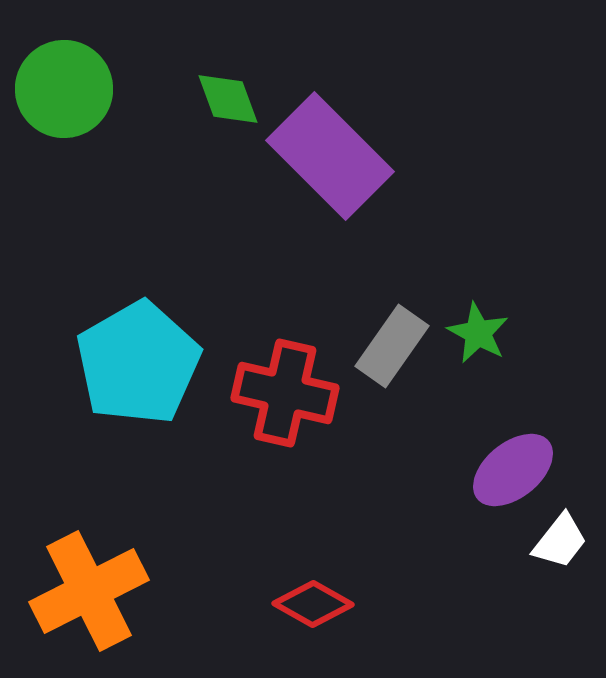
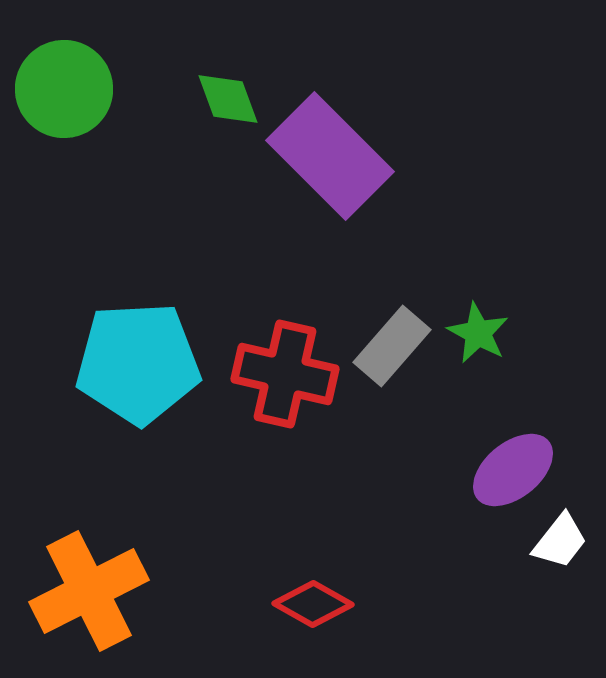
gray rectangle: rotated 6 degrees clockwise
cyan pentagon: rotated 27 degrees clockwise
red cross: moved 19 px up
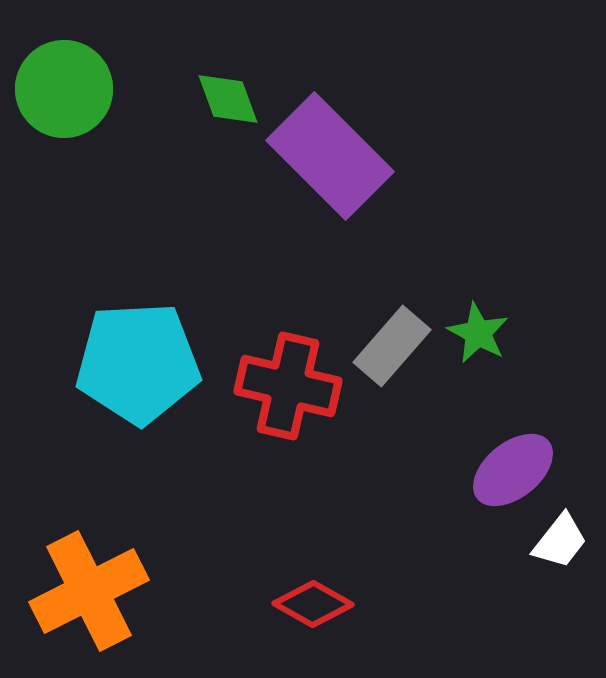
red cross: moved 3 px right, 12 px down
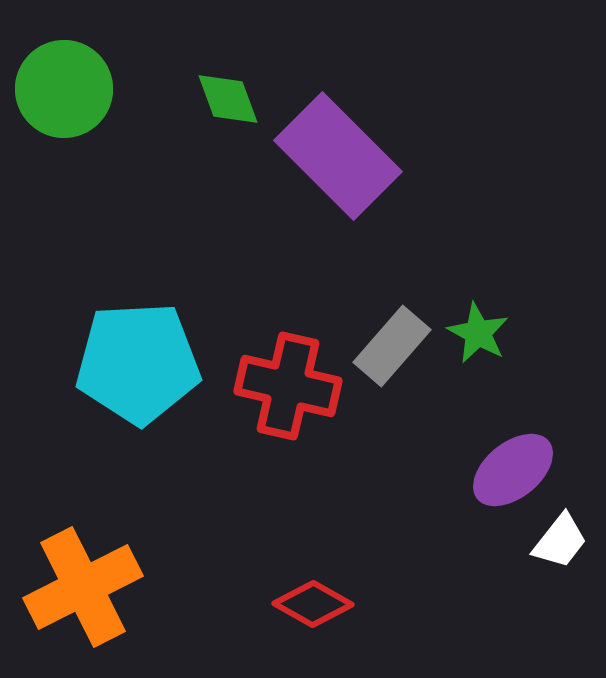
purple rectangle: moved 8 px right
orange cross: moved 6 px left, 4 px up
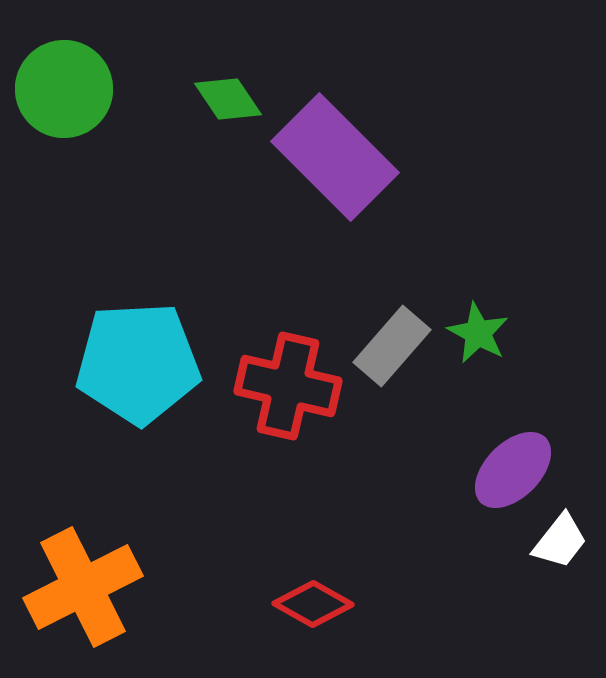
green diamond: rotated 14 degrees counterclockwise
purple rectangle: moved 3 px left, 1 px down
purple ellipse: rotated 6 degrees counterclockwise
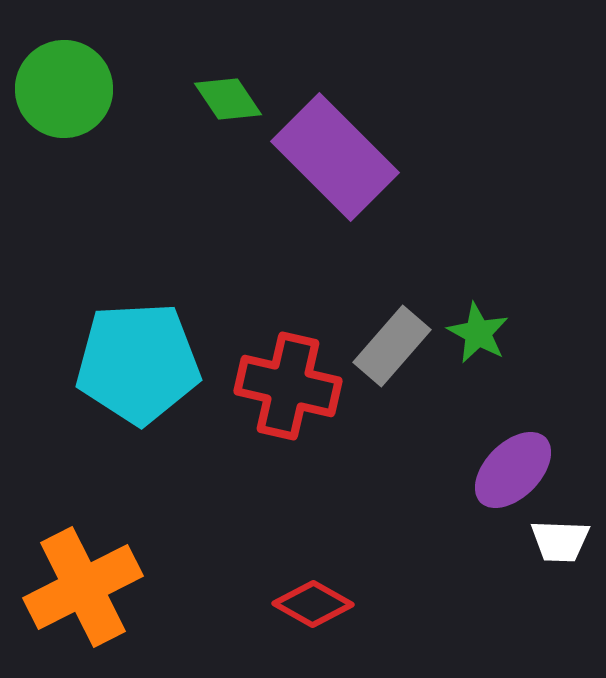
white trapezoid: rotated 54 degrees clockwise
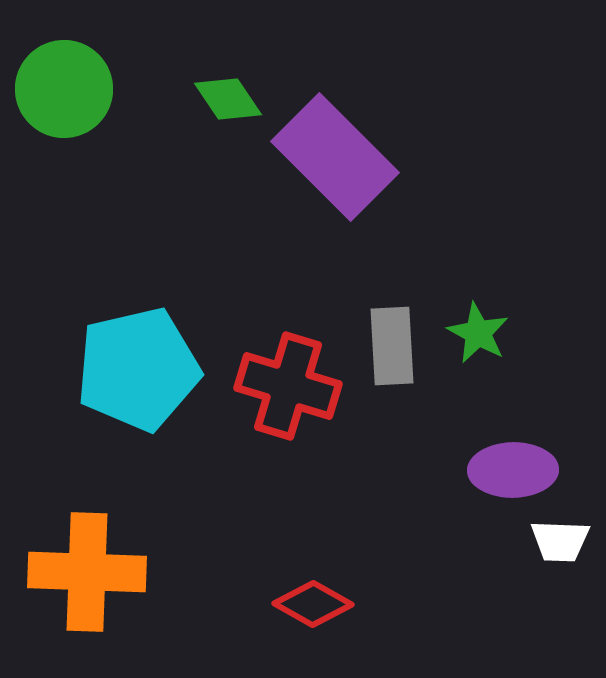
gray rectangle: rotated 44 degrees counterclockwise
cyan pentagon: moved 6 px down; rotated 10 degrees counterclockwise
red cross: rotated 4 degrees clockwise
purple ellipse: rotated 44 degrees clockwise
orange cross: moved 4 px right, 15 px up; rotated 29 degrees clockwise
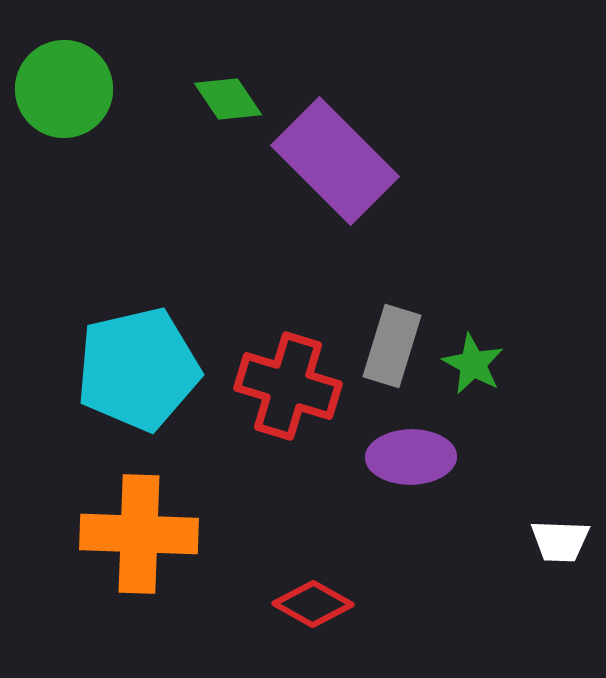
purple rectangle: moved 4 px down
green star: moved 5 px left, 31 px down
gray rectangle: rotated 20 degrees clockwise
purple ellipse: moved 102 px left, 13 px up
orange cross: moved 52 px right, 38 px up
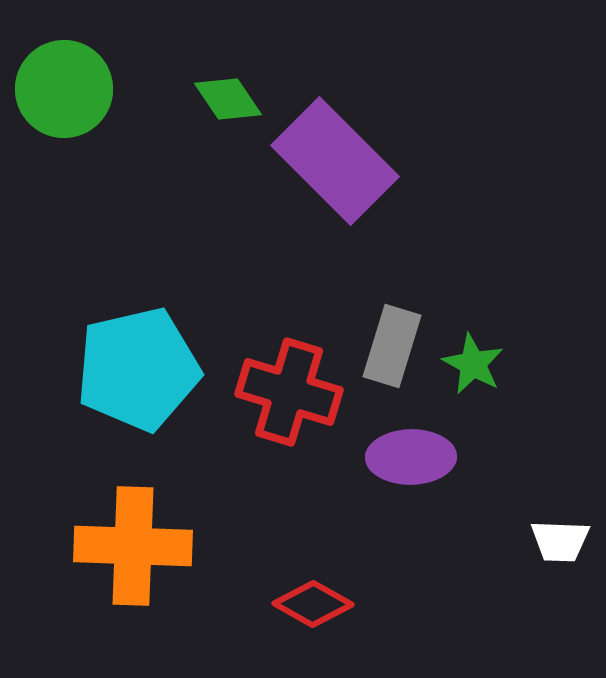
red cross: moved 1 px right, 6 px down
orange cross: moved 6 px left, 12 px down
